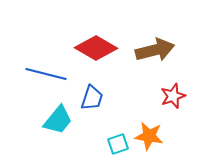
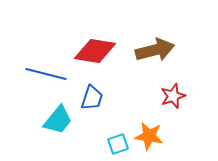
red diamond: moved 1 px left, 3 px down; rotated 21 degrees counterclockwise
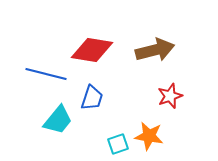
red diamond: moved 3 px left, 1 px up
red star: moved 3 px left
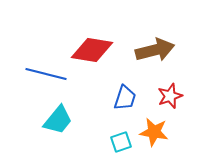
blue trapezoid: moved 33 px right
orange star: moved 5 px right, 4 px up
cyan square: moved 3 px right, 2 px up
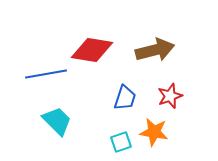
blue line: rotated 24 degrees counterclockwise
cyan trapezoid: moved 1 px left, 1 px down; rotated 84 degrees counterclockwise
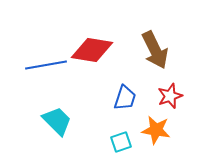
brown arrow: rotated 78 degrees clockwise
blue line: moved 9 px up
orange star: moved 2 px right, 2 px up
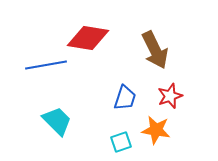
red diamond: moved 4 px left, 12 px up
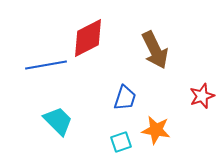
red diamond: rotated 36 degrees counterclockwise
red star: moved 32 px right
cyan trapezoid: moved 1 px right
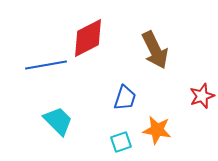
orange star: moved 1 px right
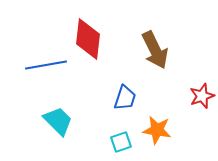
red diamond: moved 1 px down; rotated 57 degrees counterclockwise
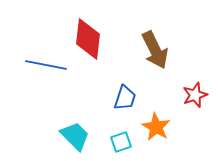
blue line: rotated 21 degrees clockwise
red star: moved 7 px left, 1 px up
cyan trapezoid: moved 17 px right, 15 px down
orange star: moved 1 px left, 3 px up; rotated 20 degrees clockwise
